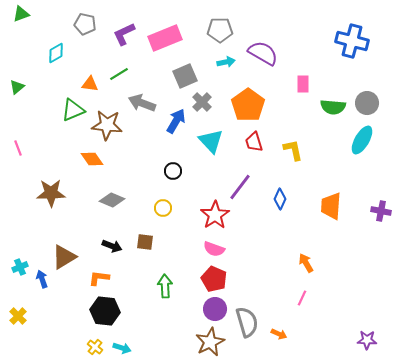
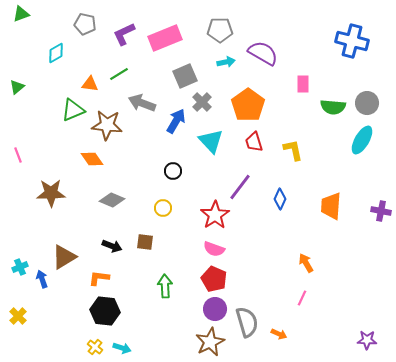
pink line at (18, 148): moved 7 px down
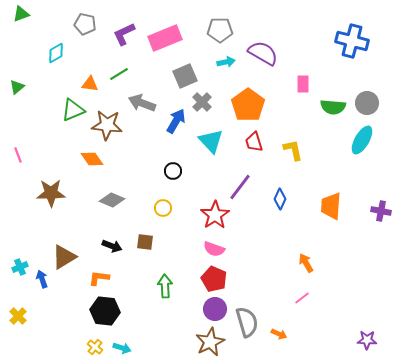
pink line at (302, 298): rotated 28 degrees clockwise
